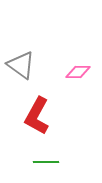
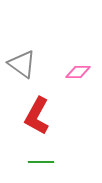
gray triangle: moved 1 px right, 1 px up
green line: moved 5 px left
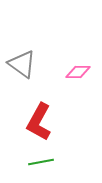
red L-shape: moved 2 px right, 6 px down
green line: rotated 10 degrees counterclockwise
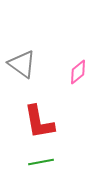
pink diamond: rotated 40 degrees counterclockwise
red L-shape: rotated 39 degrees counterclockwise
